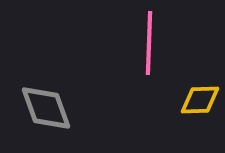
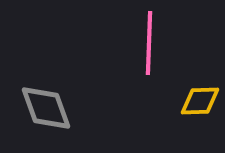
yellow diamond: moved 1 px down
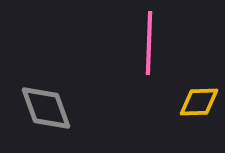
yellow diamond: moved 1 px left, 1 px down
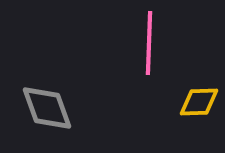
gray diamond: moved 1 px right
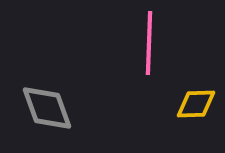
yellow diamond: moved 3 px left, 2 px down
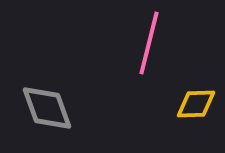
pink line: rotated 12 degrees clockwise
